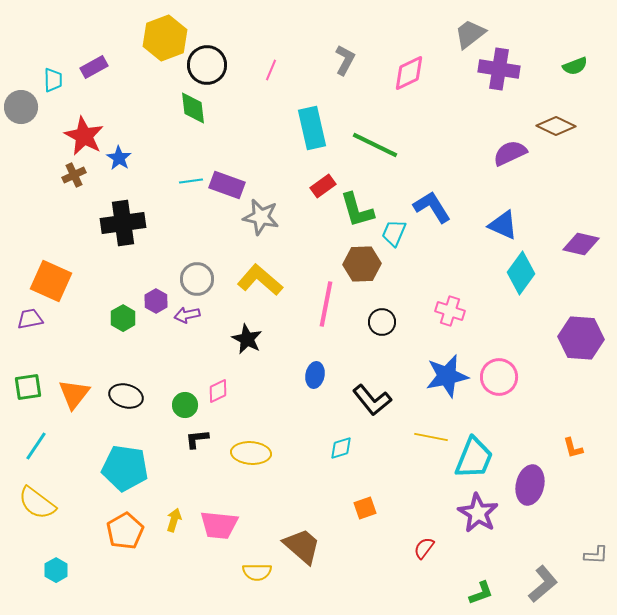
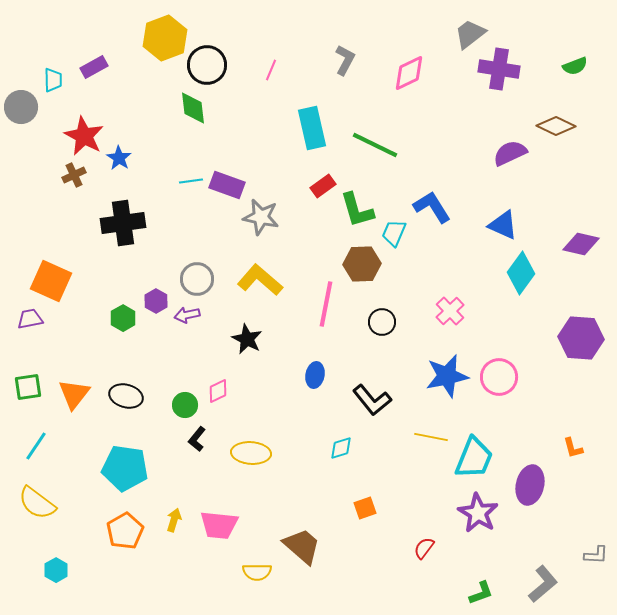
pink cross at (450, 311): rotated 28 degrees clockwise
black L-shape at (197, 439): rotated 45 degrees counterclockwise
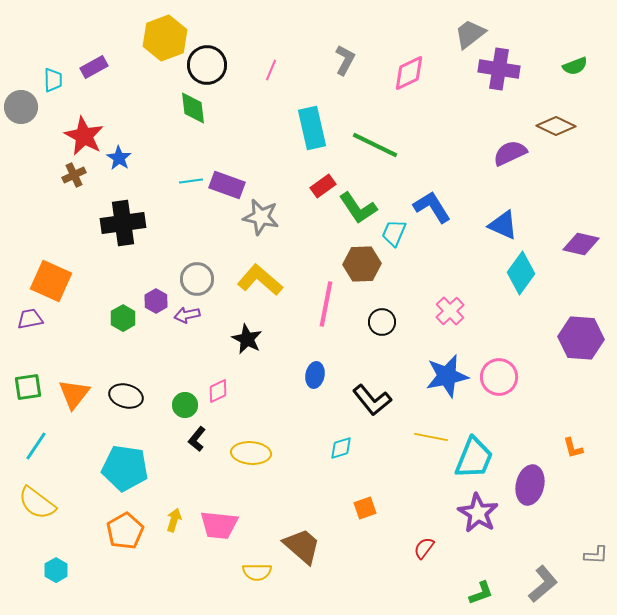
green L-shape at (357, 210): moved 1 px right, 2 px up; rotated 18 degrees counterclockwise
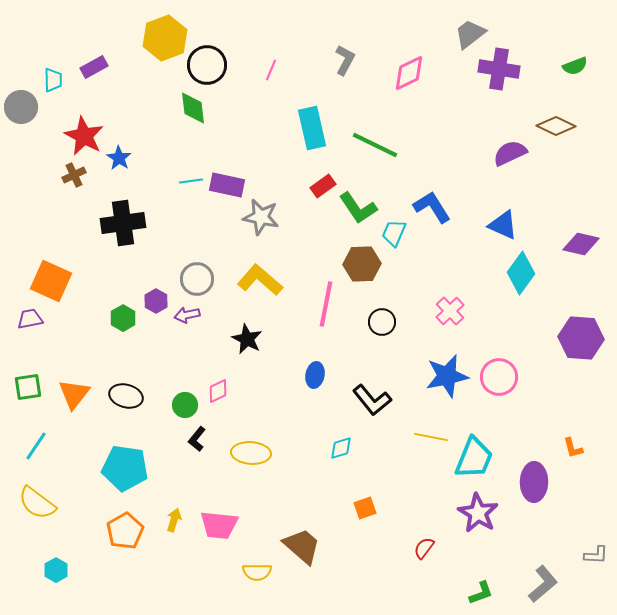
purple rectangle at (227, 185): rotated 8 degrees counterclockwise
purple ellipse at (530, 485): moved 4 px right, 3 px up; rotated 12 degrees counterclockwise
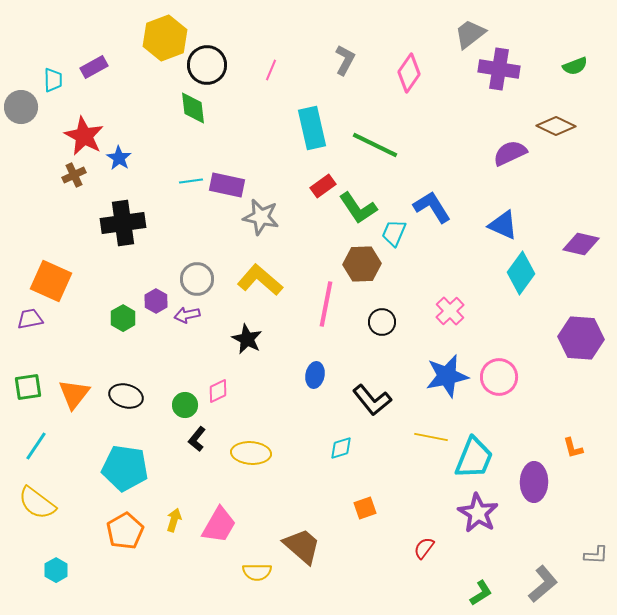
pink diamond at (409, 73): rotated 30 degrees counterclockwise
pink trapezoid at (219, 525): rotated 66 degrees counterclockwise
green L-shape at (481, 593): rotated 12 degrees counterclockwise
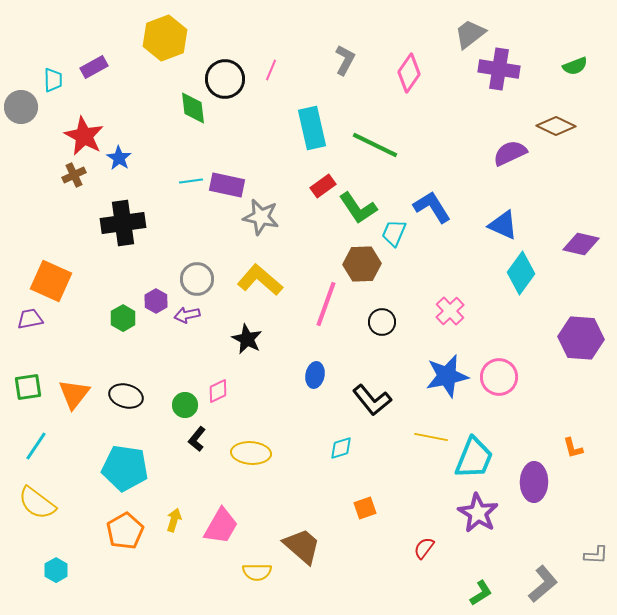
black circle at (207, 65): moved 18 px right, 14 px down
pink line at (326, 304): rotated 9 degrees clockwise
pink trapezoid at (219, 525): moved 2 px right, 1 px down
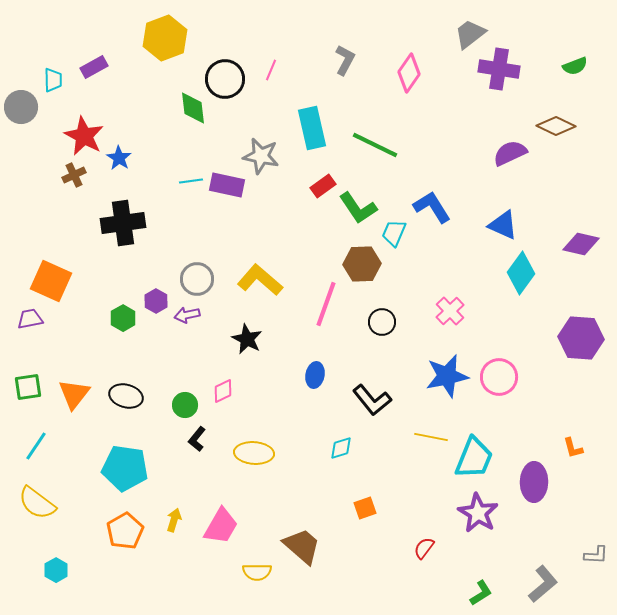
gray star at (261, 217): moved 61 px up
pink diamond at (218, 391): moved 5 px right
yellow ellipse at (251, 453): moved 3 px right
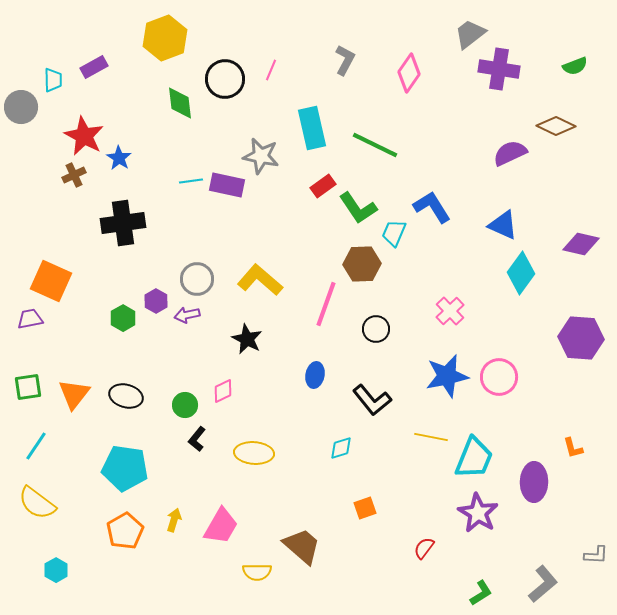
green diamond at (193, 108): moved 13 px left, 5 px up
black circle at (382, 322): moved 6 px left, 7 px down
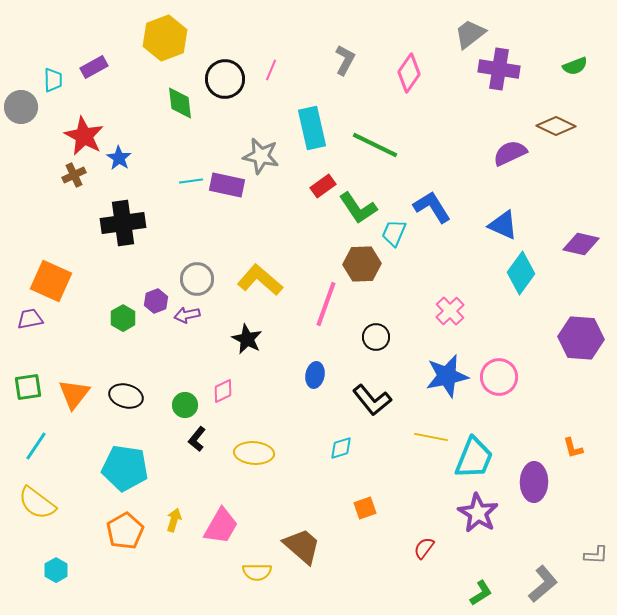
purple hexagon at (156, 301): rotated 10 degrees clockwise
black circle at (376, 329): moved 8 px down
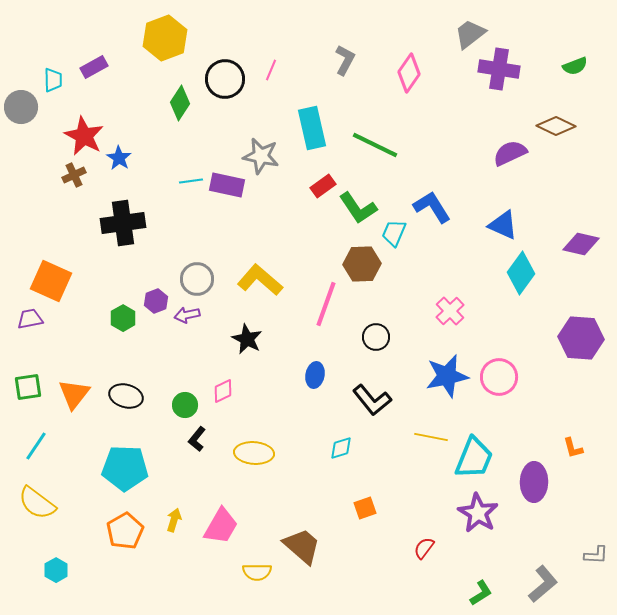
green diamond at (180, 103): rotated 40 degrees clockwise
cyan pentagon at (125, 468): rotated 6 degrees counterclockwise
